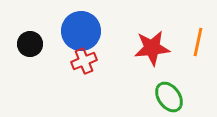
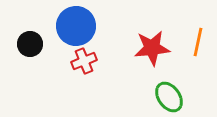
blue circle: moved 5 px left, 5 px up
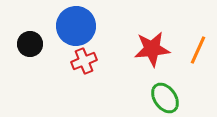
orange line: moved 8 px down; rotated 12 degrees clockwise
red star: moved 1 px down
green ellipse: moved 4 px left, 1 px down
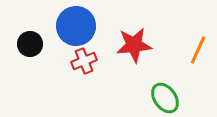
red star: moved 18 px left, 4 px up
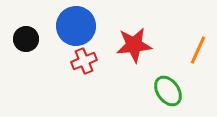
black circle: moved 4 px left, 5 px up
green ellipse: moved 3 px right, 7 px up
